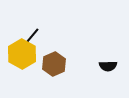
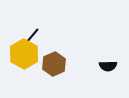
yellow hexagon: moved 2 px right
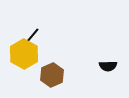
brown hexagon: moved 2 px left, 11 px down
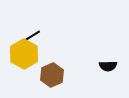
black line: rotated 18 degrees clockwise
